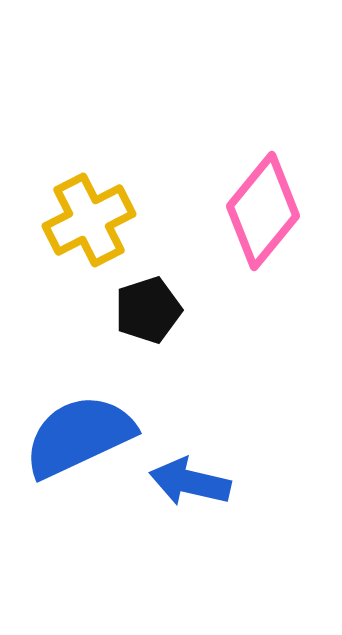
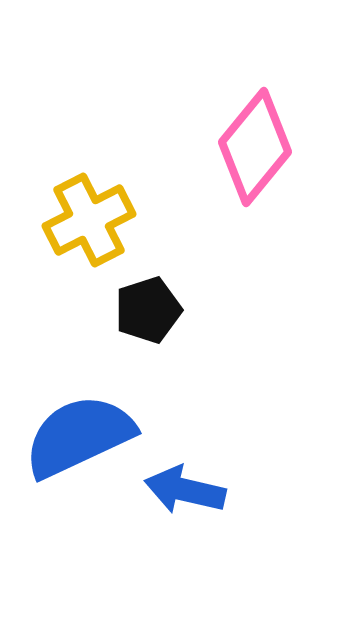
pink diamond: moved 8 px left, 64 px up
blue arrow: moved 5 px left, 8 px down
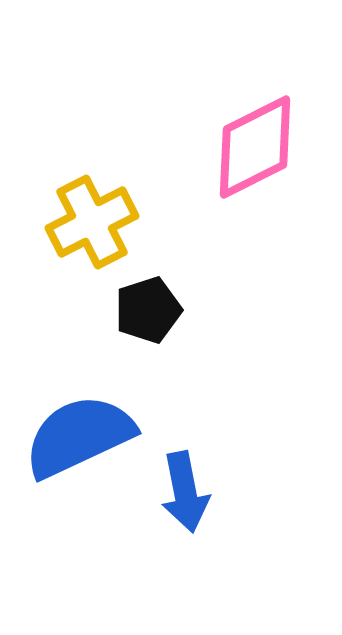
pink diamond: rotated 24 degrees clockwise
yellow cross: moved 3 px right, 2 px down
blue arrow: moved 2 px down; rotated 114 degrees counterclockwise
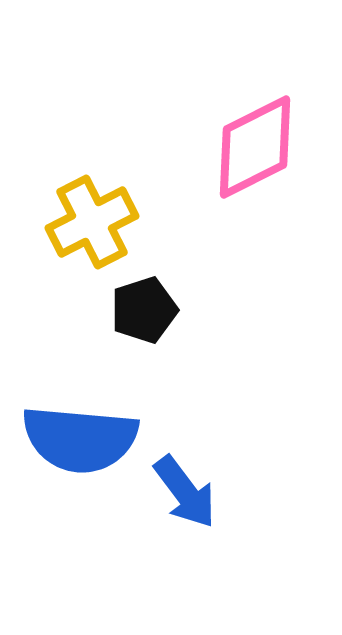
black pentagon: moved 4 px left
blue semicircle: moved 1 px right, 3 px down; rotated 150 degrees counterclockwise
blue arrow: rotated 26 degrees counterclockwise
